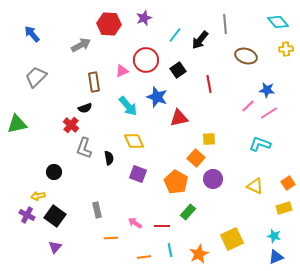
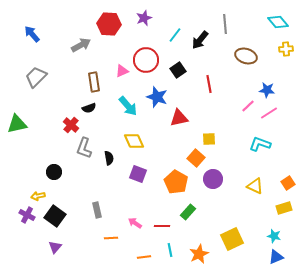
black semicircle at (85, 108): moved 4 px right
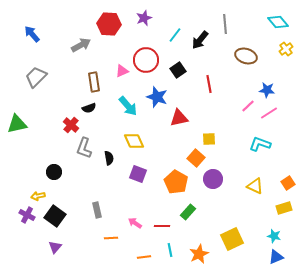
yellow cross at (286, 49): rotated 32 degrees counterclockwise
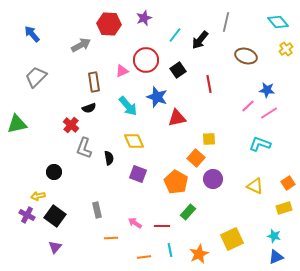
gray line at (225, 24): moved 1 px right, 2 px up; rotated 18 degrees clockwise
red triangle at (179, 118): moved 2 px left
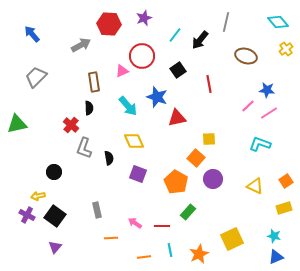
red circle at (146, 60): moved 4 px left, 4 px up
black semicircle at (89, 108): rotated 72 degrees counterclockwise
orange square at (288, 183): moved 2 px left, 2 px up
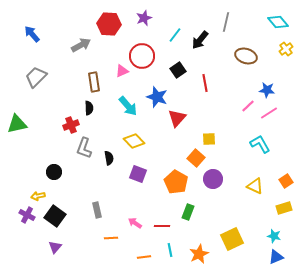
red line at (209, 84): moved 4 px left, 1 px up
red triangle at (177, 118): rotated 36 degrees counterclockwise
red cross at (71, 125): rotated 28 degrees clockwise
yellow diamond at (134, 141): rotated 20 degrees counterclockwise
cyan L-shape at (260, 144): rotated 40 degrees clockwise
green rectangle at (188, 212): rotated 21 degrees counterclockwise
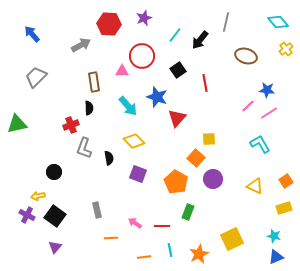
pink triangle at (122, 71): rotated 24 degrees clockwise
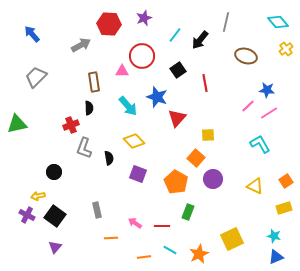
yellow square at (209, 139): moved 1 px left, 4 px up
cyan line at (170, 250): rotated 48 degrees counterclockwise
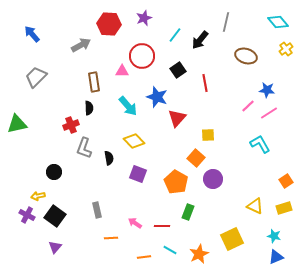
yellow triangle at (255, 186): moved 20 px down
